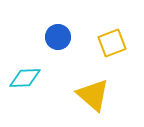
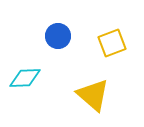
blue circle: moved 1 px up
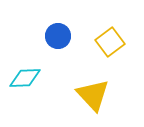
yellow square: moved 2 px left, 1 px up; rotated 16 degrees counterclockwise
yellow triangle: rotated 6 degrees clockwise
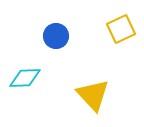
blue circle: moved 2 px left
yellow square: moved 11 px right, 13 px up; rotated 12 degrees clockwise
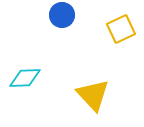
blue circle: moved 6 px right, 21 px up
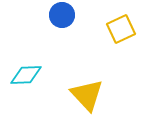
cyan diamond: moved 1 px right, 3 px up
yellow triangle: moved 6 px left
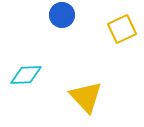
yellow square: moved 1 px right
yellow triangle: moved 1 px left, 2 px down
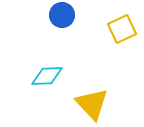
cyan diamond: moved 21 px right, 1 px down
yellow triangle: moved 6 px right, 7 px down
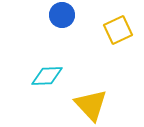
yellow square: moved 4 px left, 1 px down
yellow triangle: moved 1 px left, 1 px down
